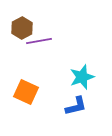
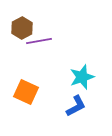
blue L-shape: rotated 15 degrees counterclockwise
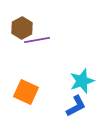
purple line: moved 2 px left, 1 px up
cyan star: moved 4 px down
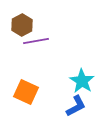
brown hexagon: moved 3 px up
purple line: moved 1 px left, 1 px down
cyan star: rotated 20 degrees counterclockwise
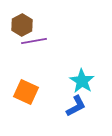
purple line: moved 2 px left
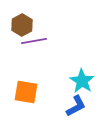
orange square: rotated 15 degrees counterclockwise
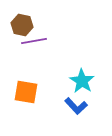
brown hexagon: rotated 20 degrees counterclockwise
blue L-shape: rotated 75 degrees clockwise
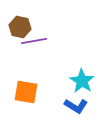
brown hexagon: moved 2 px left, 2 px down
blue L-shape: rotated 15 degrees counterclockwise
